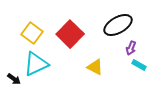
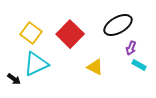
yellow square: moved 1 px left
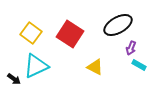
red square: rotated 12 degrees counterclockwise
cyan triangle: moved 2 px down
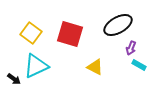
red square: rotated 16 degrees counterclockwise
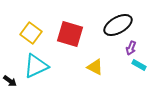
black arrow: moved 4 px left, 2 px down
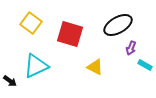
yellow square: moved 10 px up
cyan rectangle: moved 6 px right
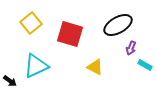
yellow square: rotated 15 degrees clockwise
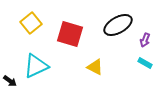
purple arrow: moved 14 px right, 8 px up
cyan rectangle: moved 2 px up
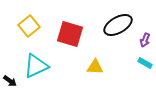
yellow square: moved 2 px left, 3 px down
yellow triangle: rotated 24 degrees counterclockwise
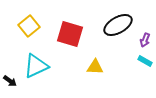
cyan rectangle: moved 2 px up
